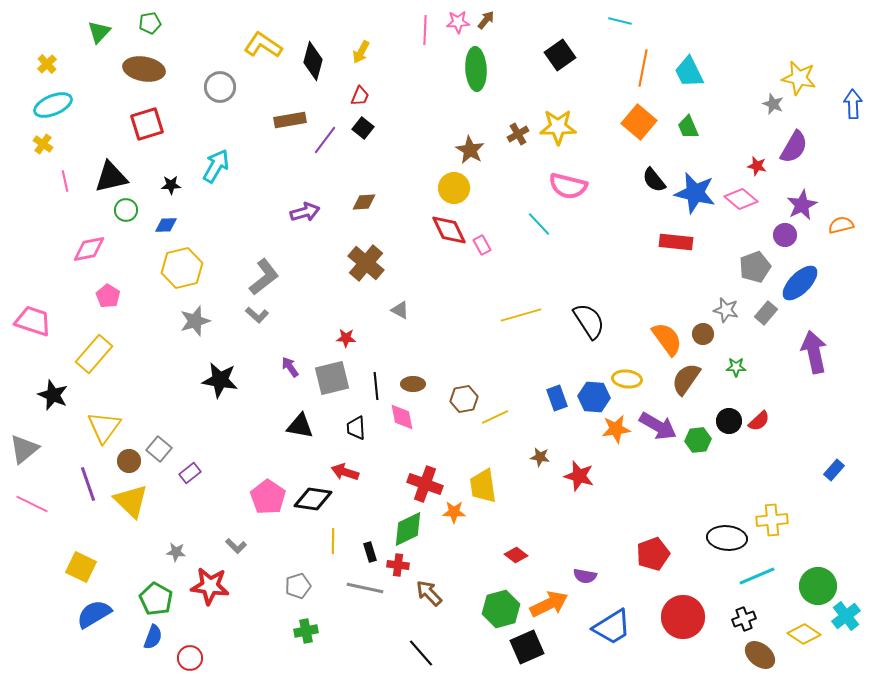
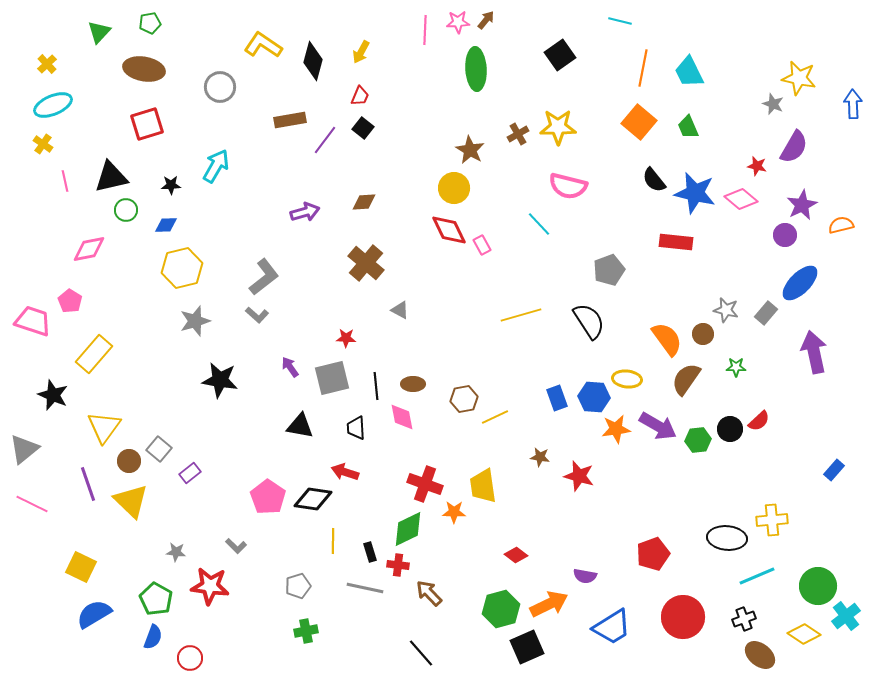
gray pentagon at (755, 267): moved 146 px left, 3 px down
pink pentagon at (108, 296): moved 38 px left, 5 px down
black circle at (729, 421): moved 1 px right, 8 px down
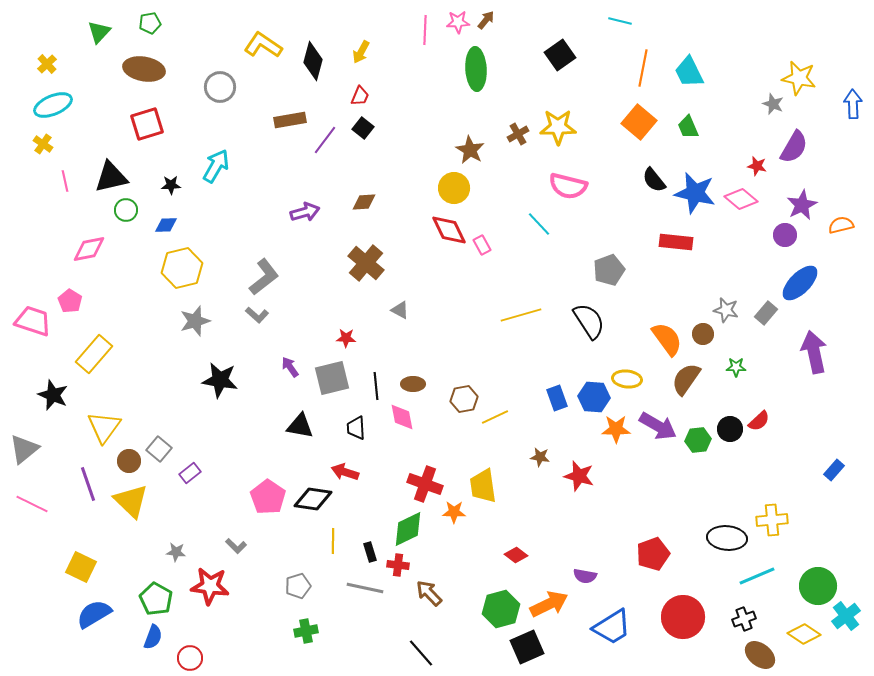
orange star at (616, 429): rotated 8 degrees clockwise
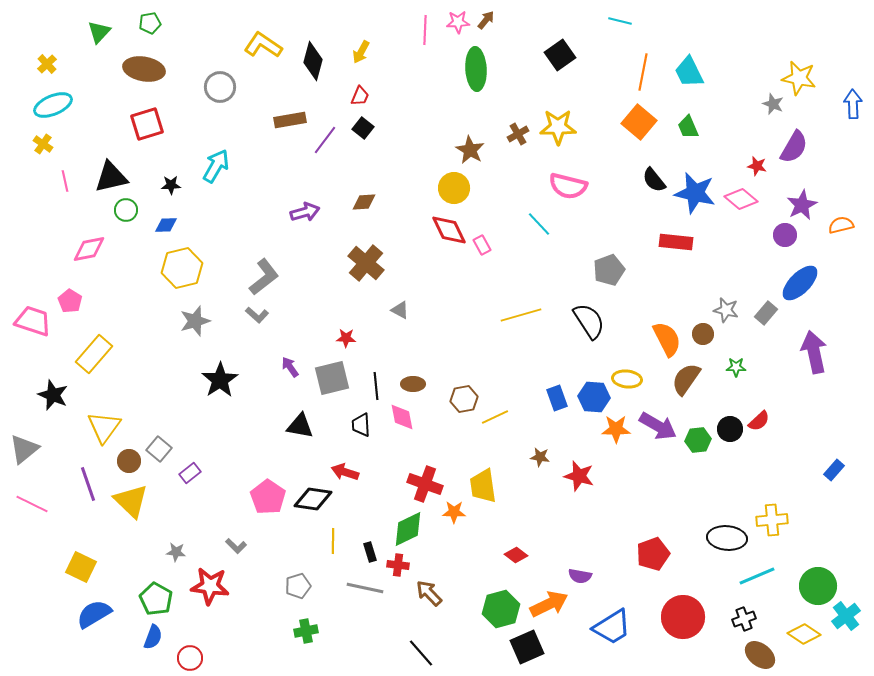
orange line at (643, 68): moved 4 px down
orange semicircle at (667, 339): rotated 9 degrees clockwise
black star at (220, 380): rotated 30 degrees clockwise
black trapezoid at (356, 428): moved 5 px right, 3 px up
purple semicircle at (585, 576): moved 5 px left
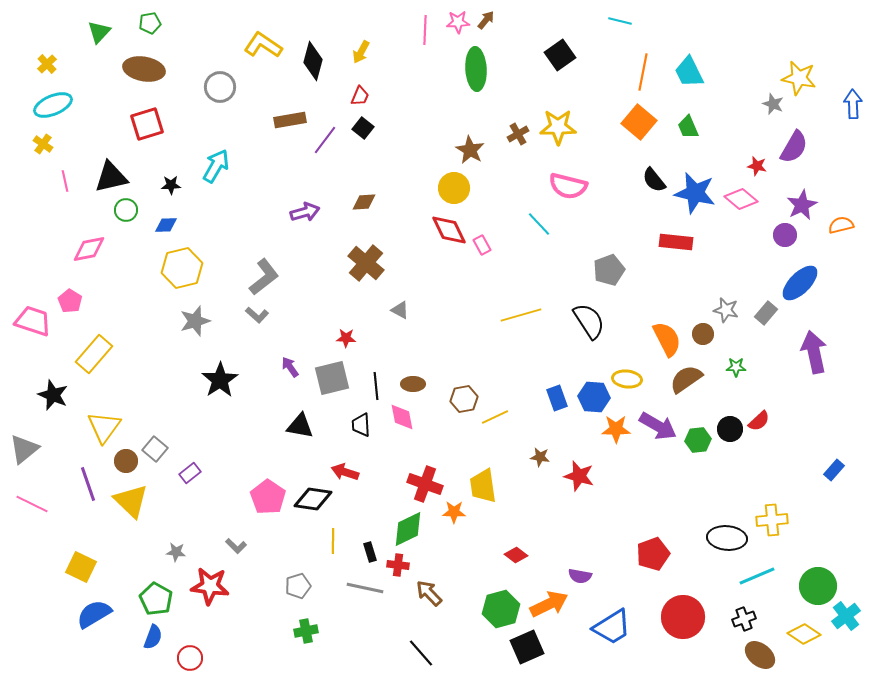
brown semicircle at (686, 379): rotated 20 degrees clockwise
gray square at (159, 449): moved 4 px left
brown circle at (129, 461): moved 3 px left
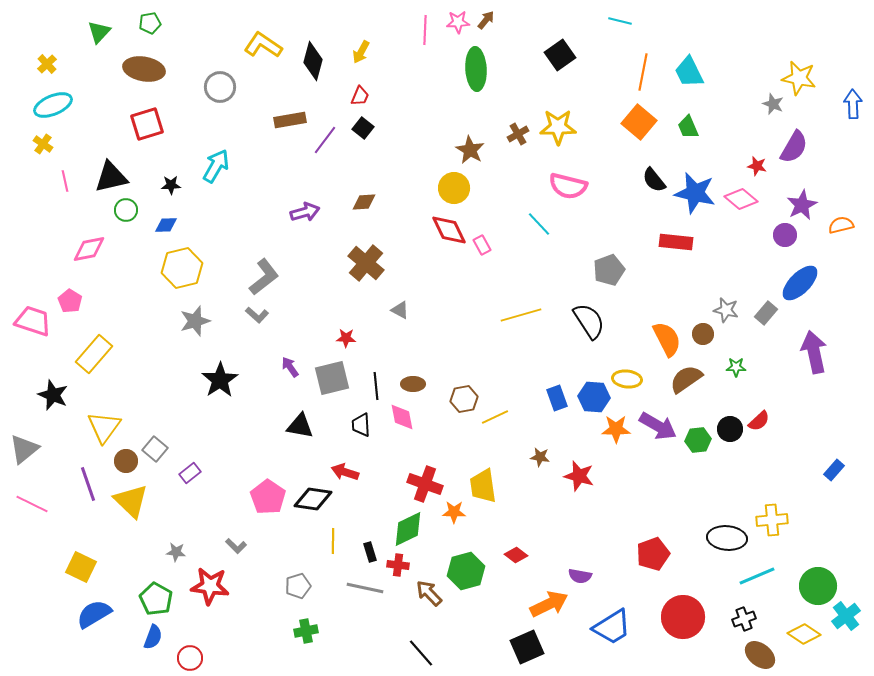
green hexagon at (501, 609): moved 35 px left, 38 px up
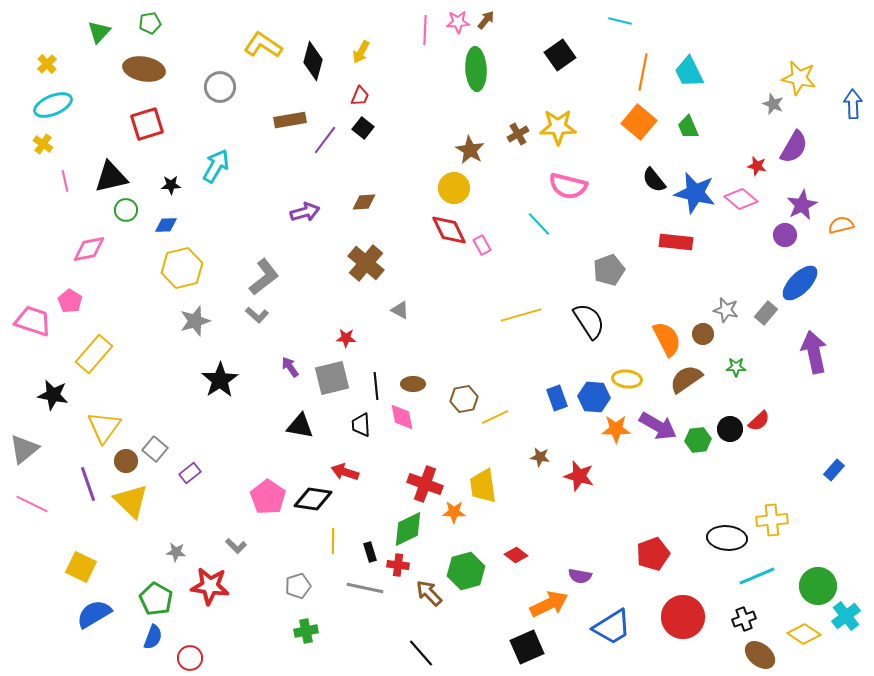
black star at (53, 395): rotated 12 degrees counterclockwise
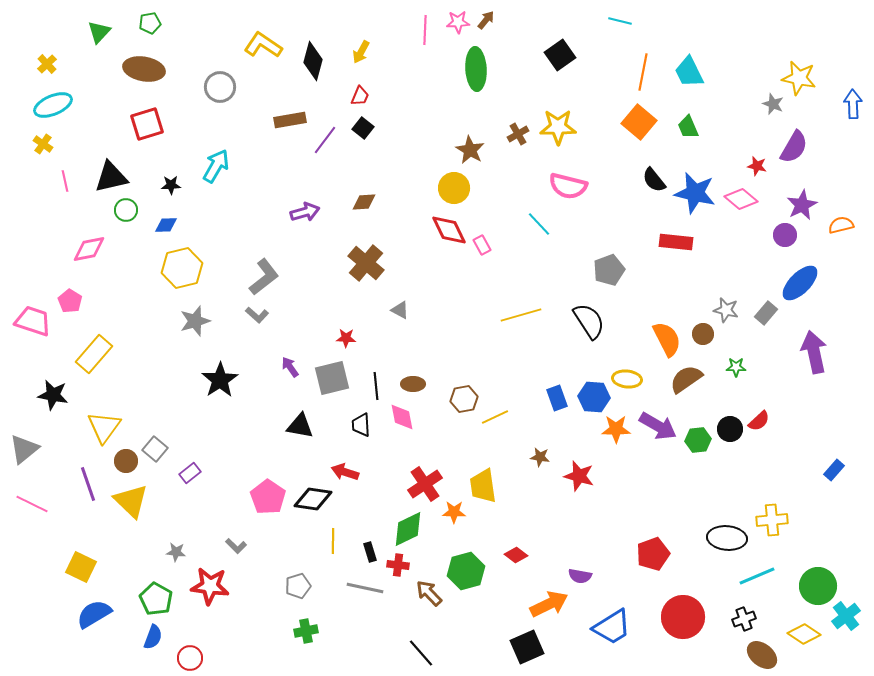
red cross at (425, 484): rotated 36 degrees clockwise
brown ellipse at (760, 655): moved 2 px right
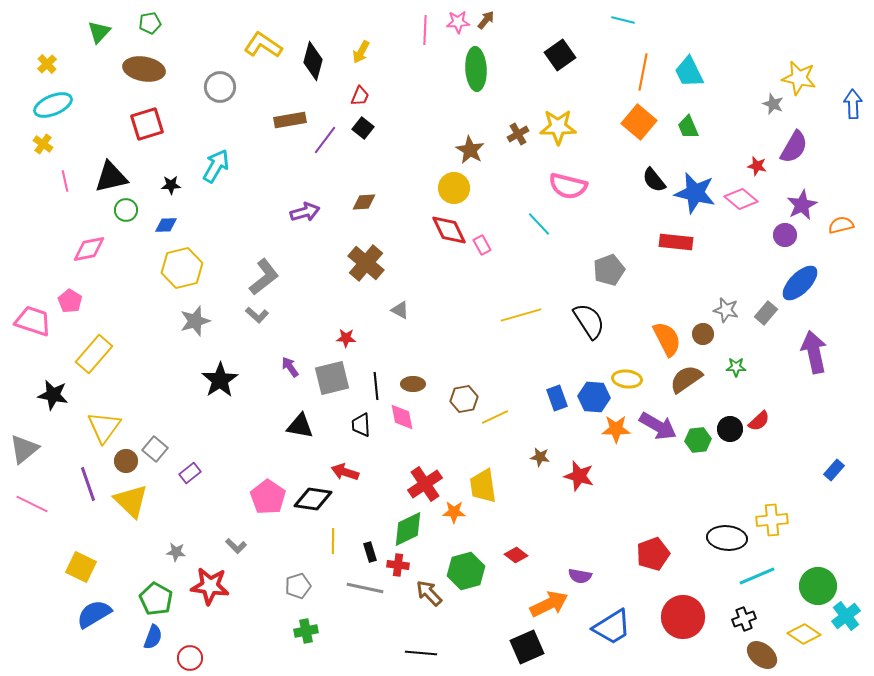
cyan line at (620, 21): moved 3 px right, 1 px up
black line at (421, 653): rotated 44 degrees counterclockwise
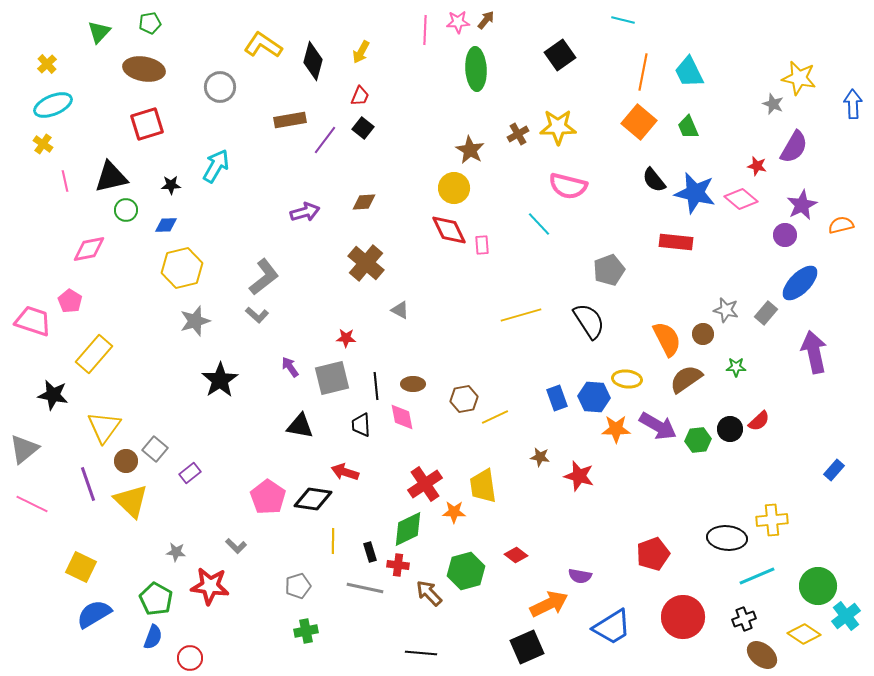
pink rectangle at (482, 245): rotated 24 degrees clockwise
